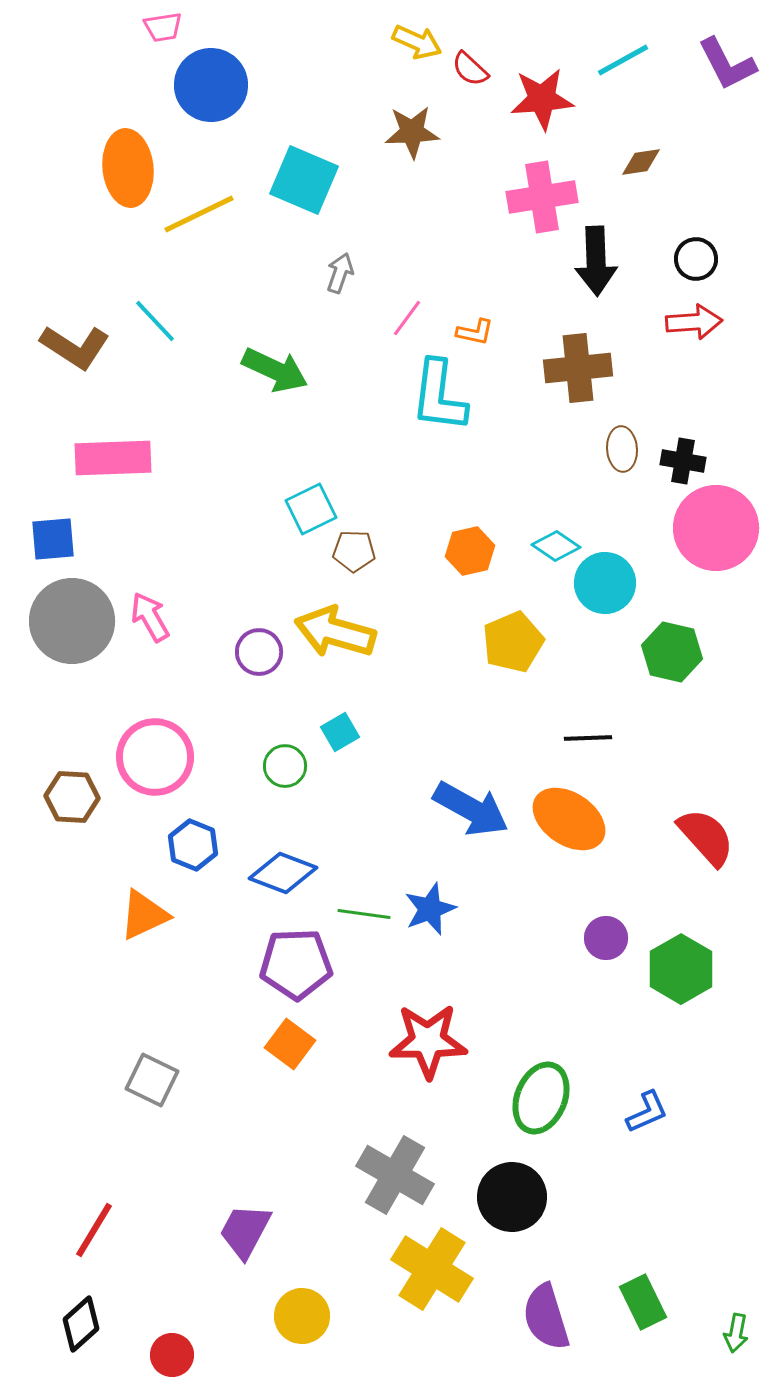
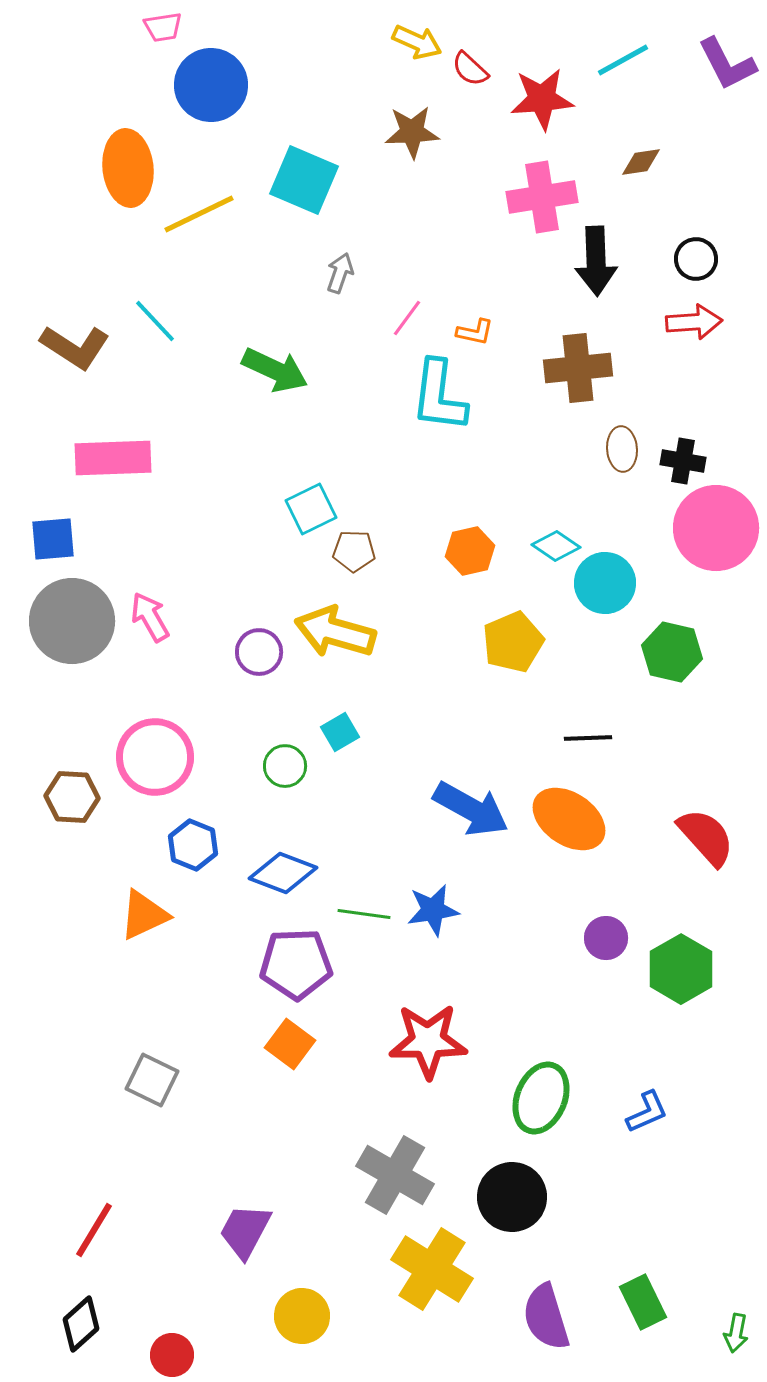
blue star at (430, 909): moved 3 px right, 1 px down; rotated 12 degrees clockwise
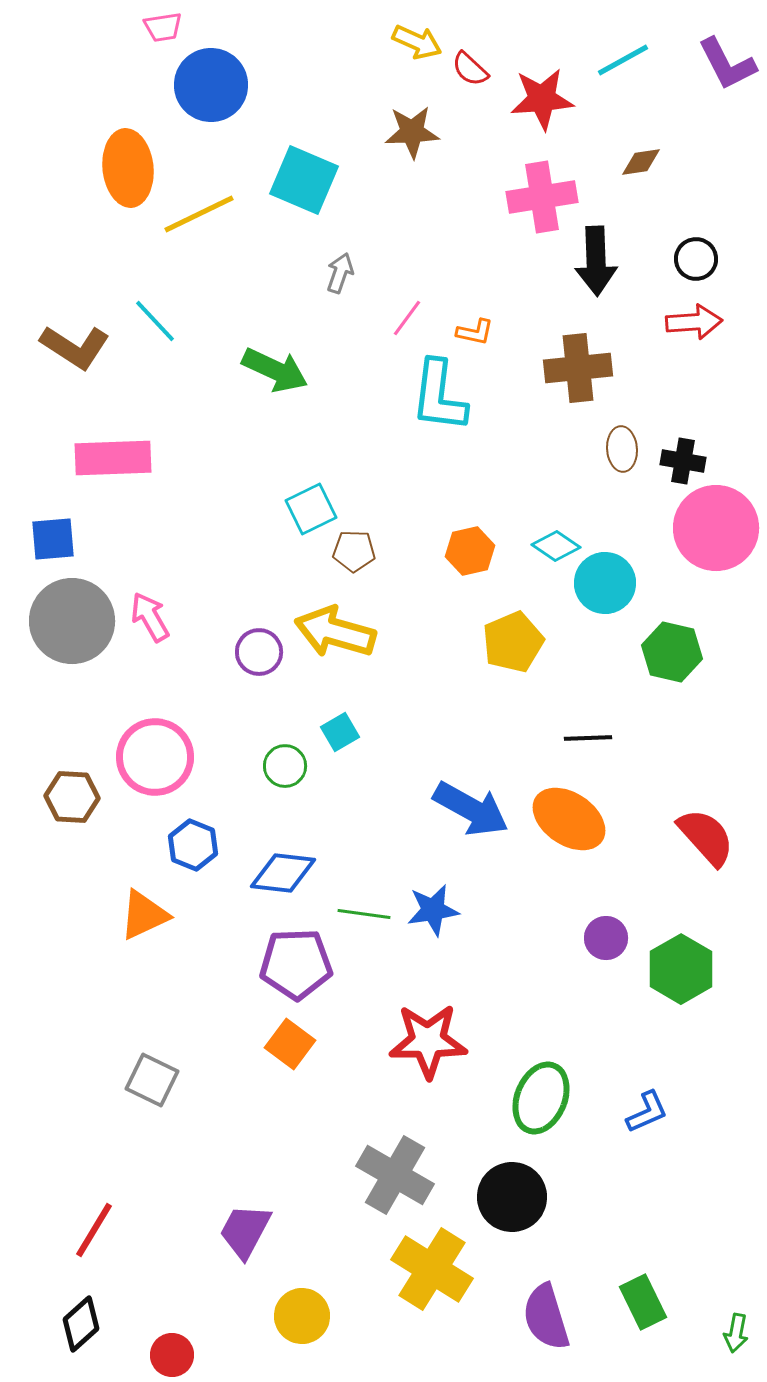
blue diamond at (283, 873): rotated 14 degrees counterclockwise
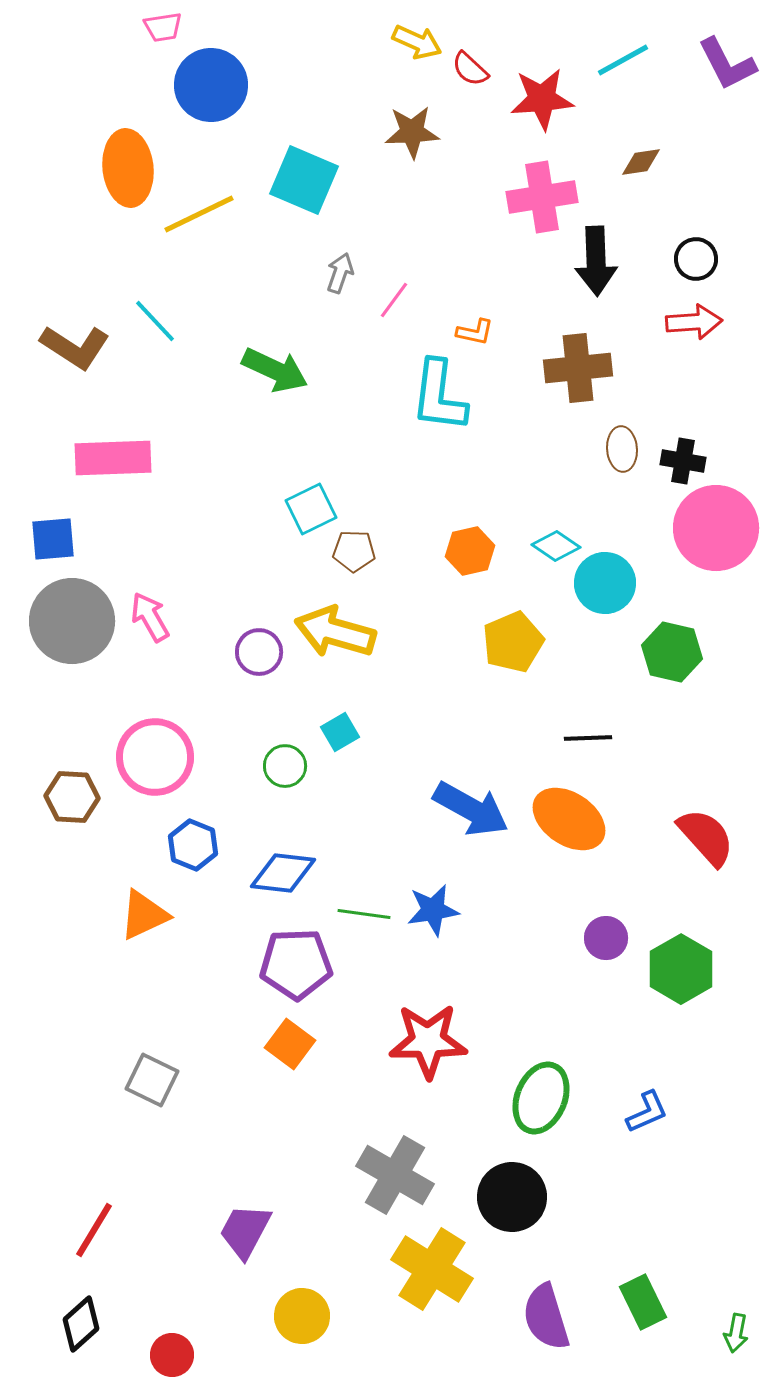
pink line at (407, 318): moved 13 px left, 18 px up
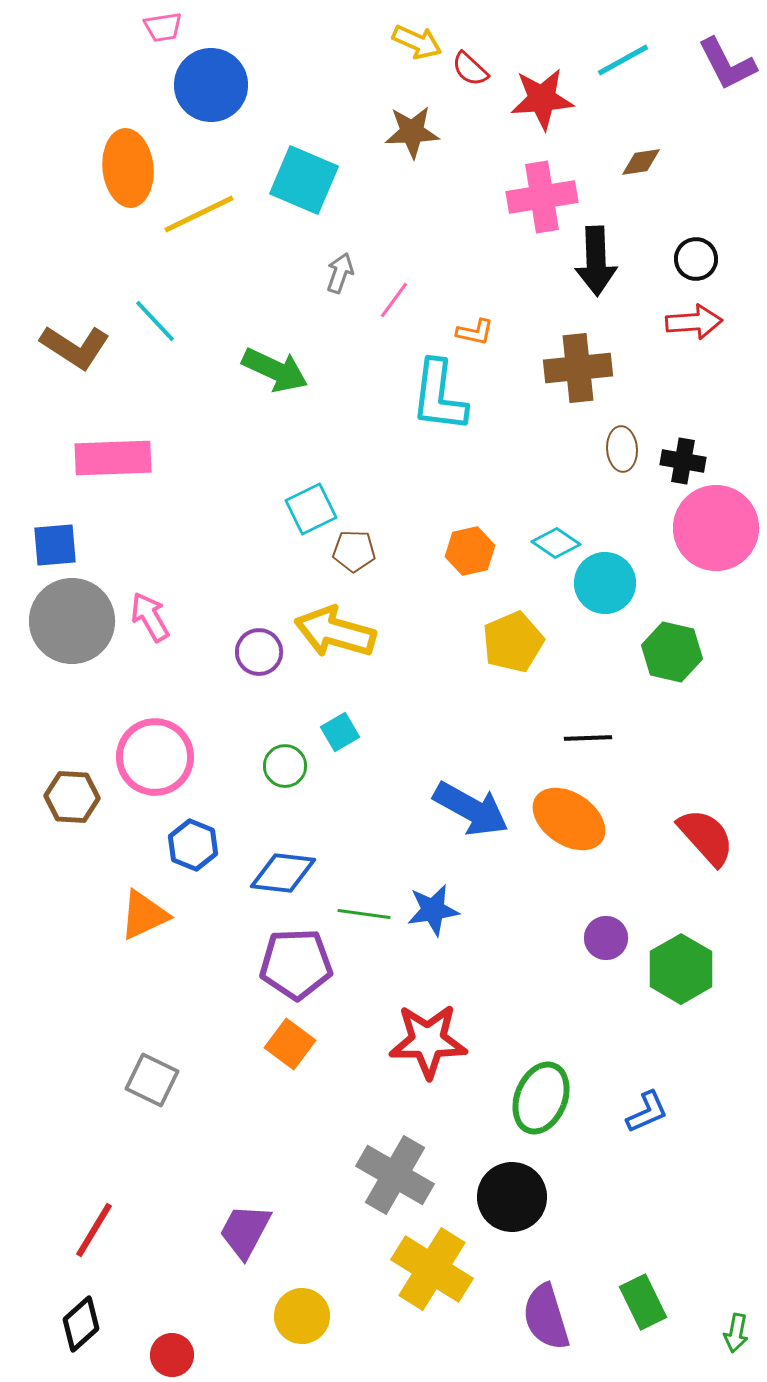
blue square at (53, 539): moved 2 px right, 6 px down
cyan diamond at (556, 546): moved 3 px up
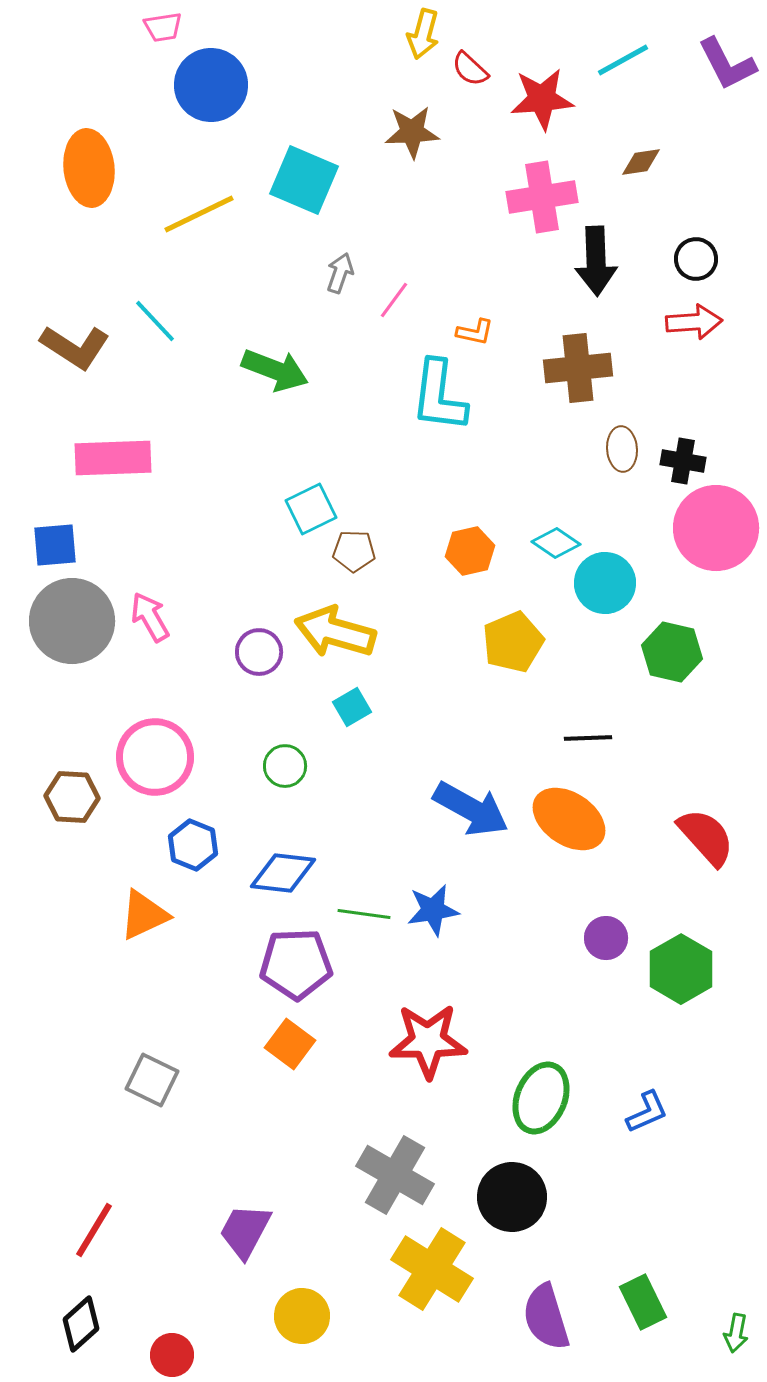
yellow arrow at (417, 42): moved 6 px right, 8 px up; rotated 81 degrees clockwise
orange ellipse at (128, 168): moved 39 px left
green arrow at (275, 370): rotated 4 degrees counterclockwise
cyan square at (340, 732): moved 12 px right, 25 px up
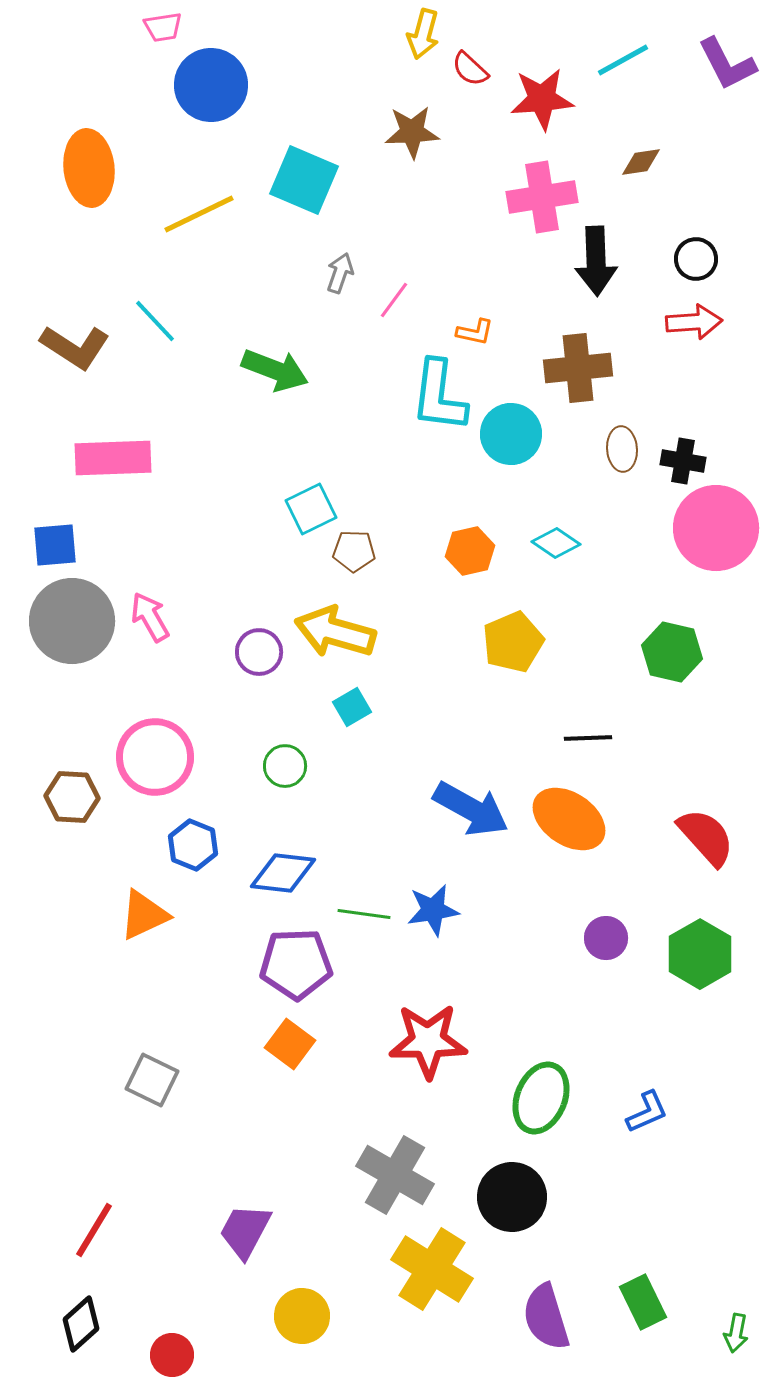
cyan circle at (605, 583): moved 94 px left, 149 px up
green hexagon at (681, 969): moved 19 px right, 15 px up
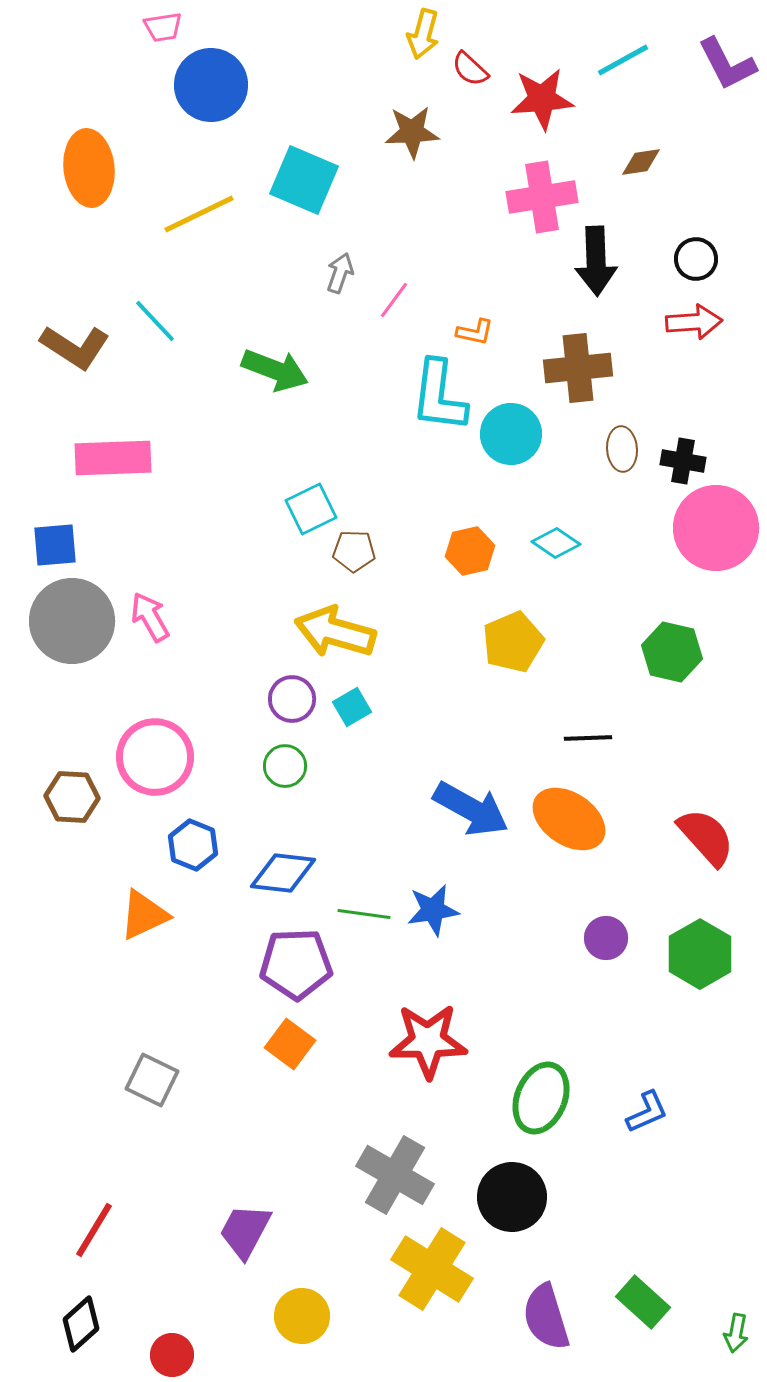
purple circle at (259, 652): moved 33 px right, 47 px down
green rectangle at (643, 1302): rotated 22 degrees counterclockwise
